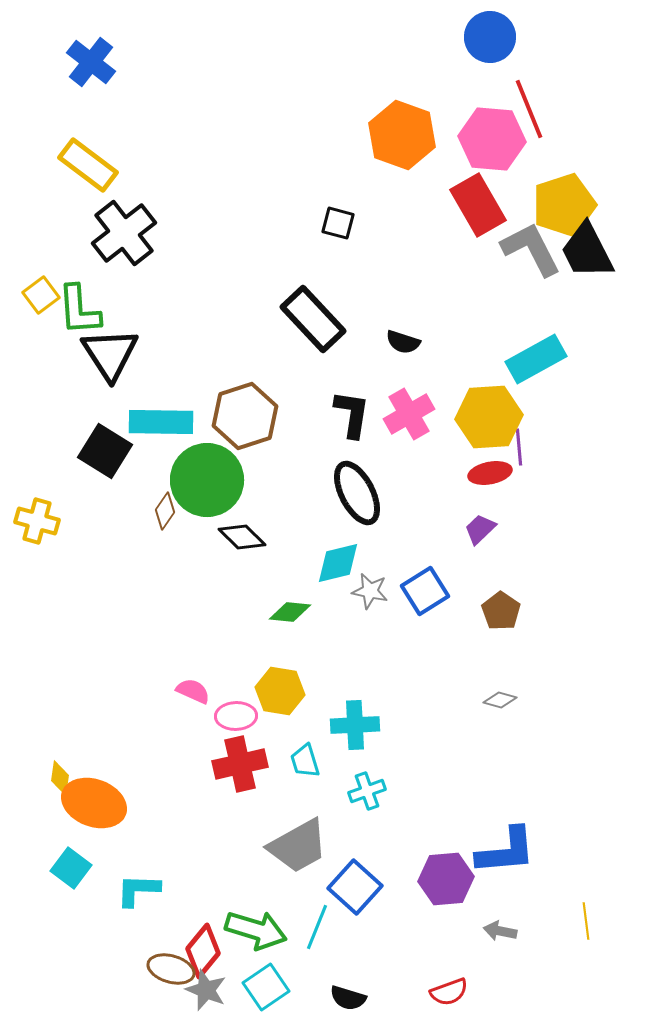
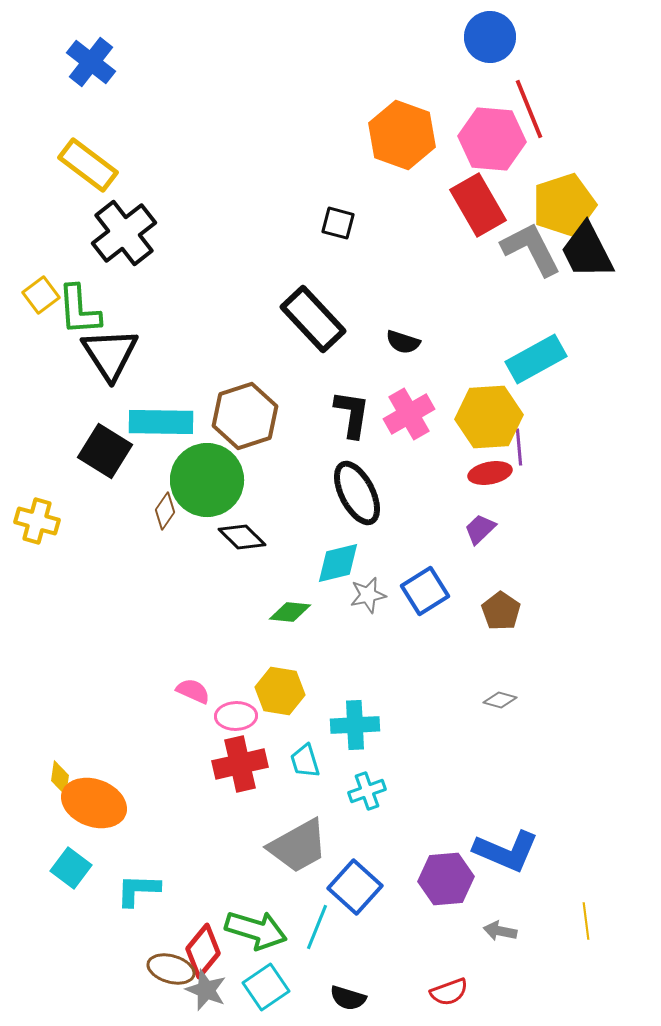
gray star at (370, 591): moved 2 px left, 4 px down; rotated 24 degrees counterclockwise
blue L-shape at (506, 851): rotated 28 degrees clockwise
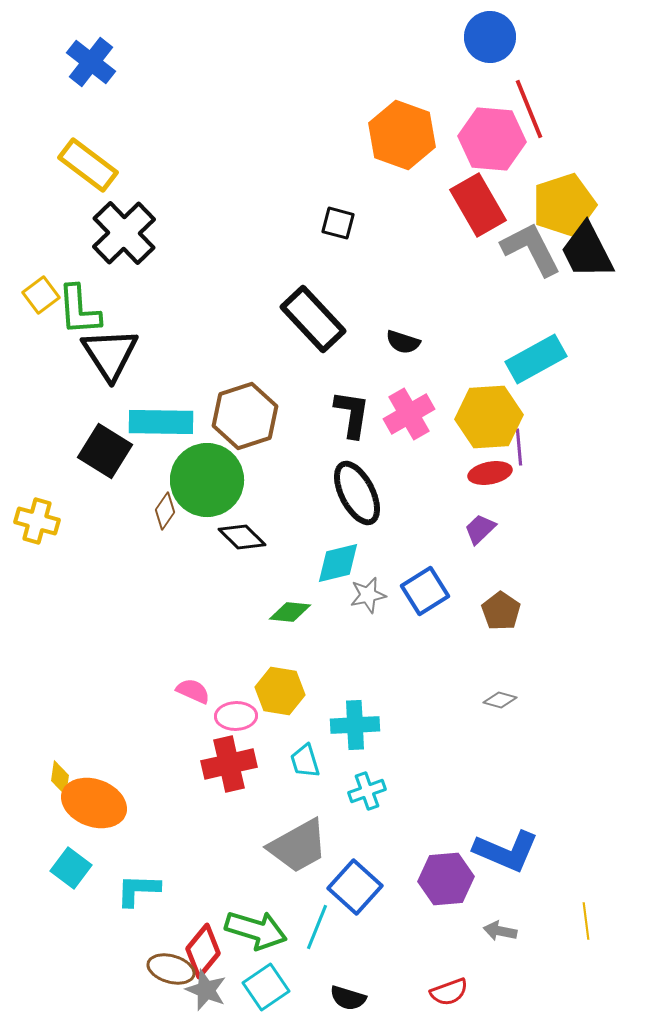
black cross at (124, 233): rotated 6 degrees counterclockwise
red cross at (240, 764): moved 11 px left
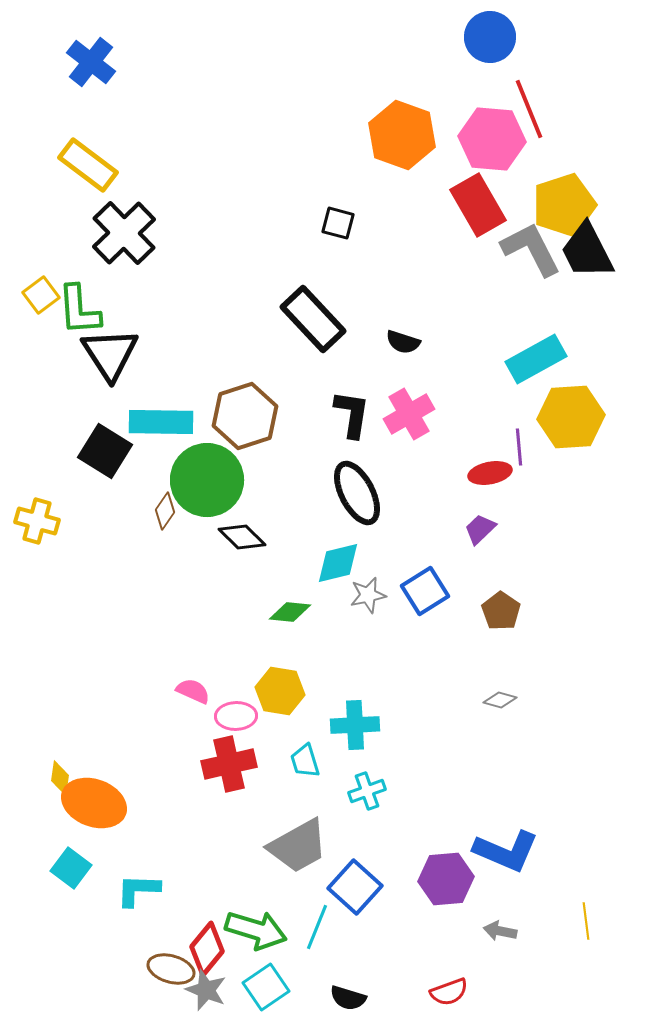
yellow hexagon at (489, 417): moved 82 px right
red diamond at (203, 951): moved 4 px right, 2 px up
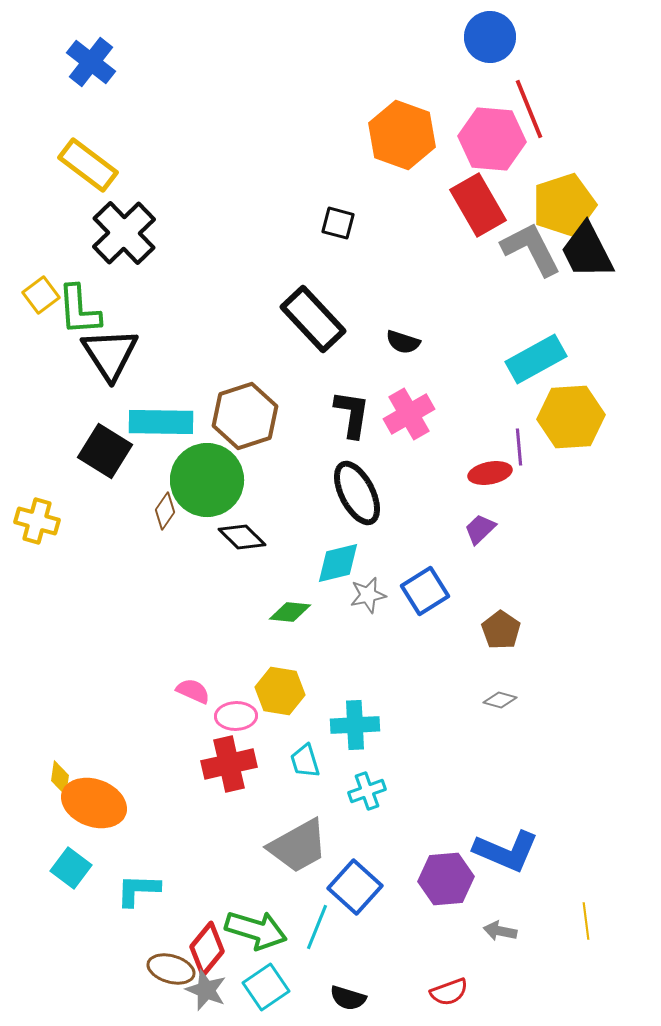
brown pentagon at (501, 611): moved 19 px down
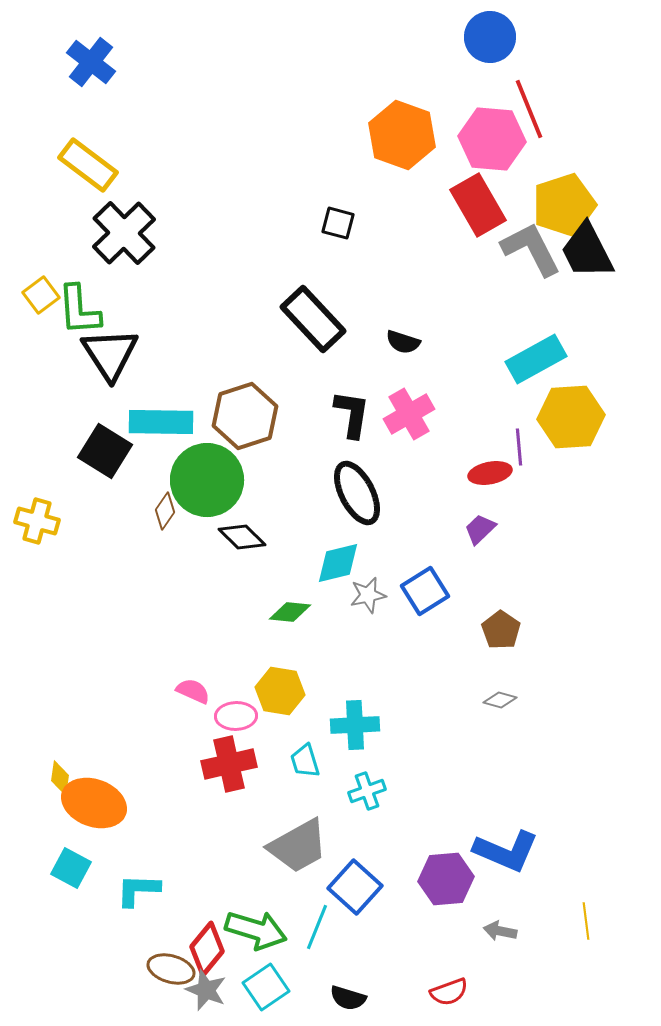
cyan square at (71, 868): rotated 9 degrees counterclockwise
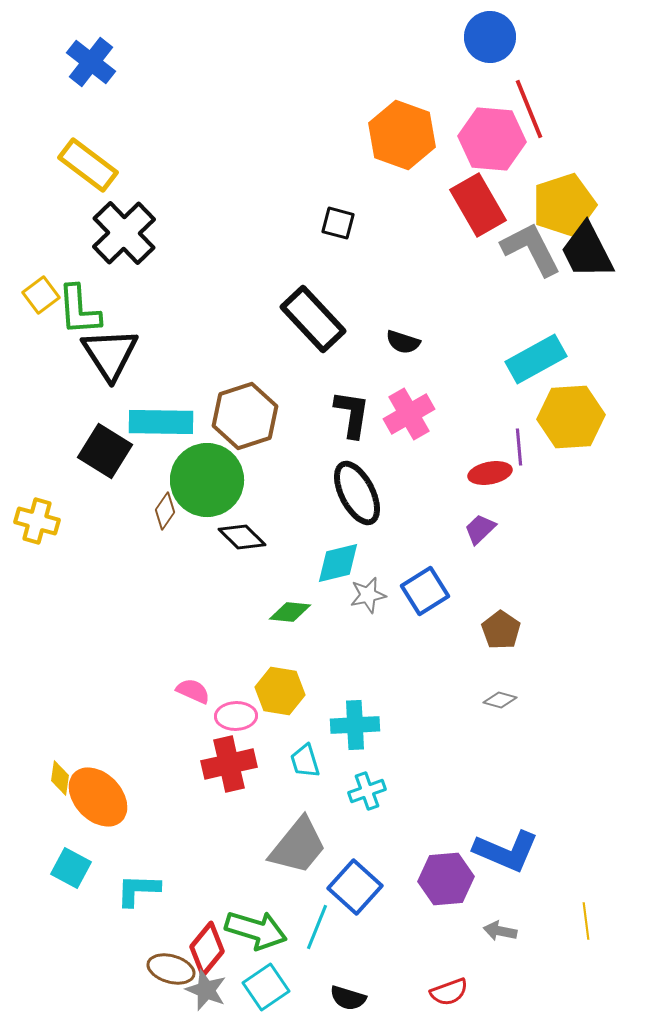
orange ellipse at (94, 803): moved 4 px right, 6 px up; rotated 26 degrees clockwise
gray trapezoid at (298, 846): rotated 22 degrees counterclockwise
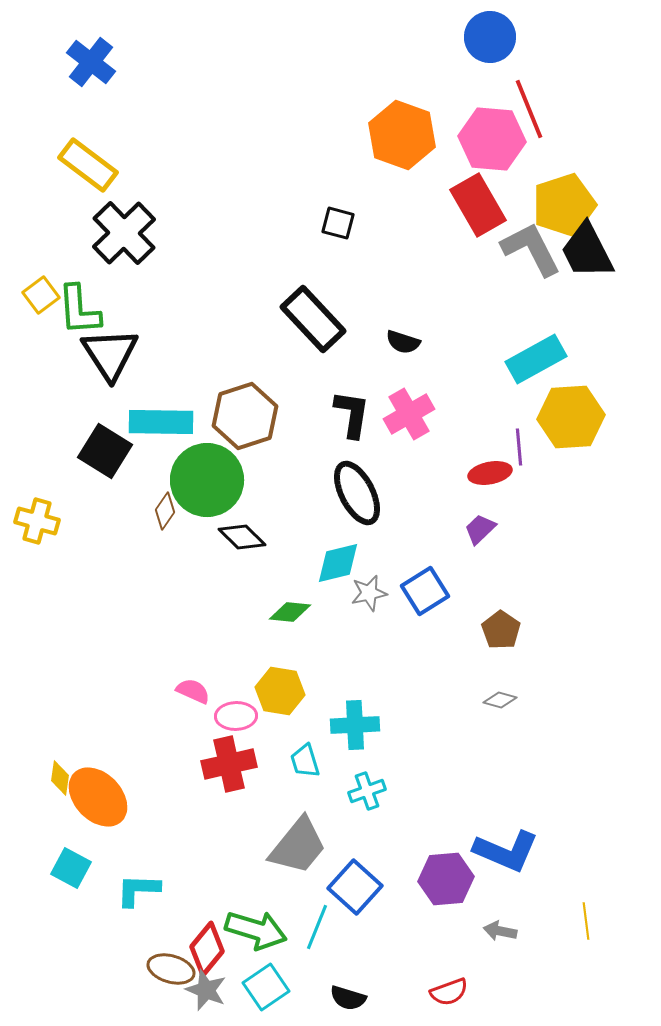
gray star at (368, 595): moved 1 px right, 2 px up
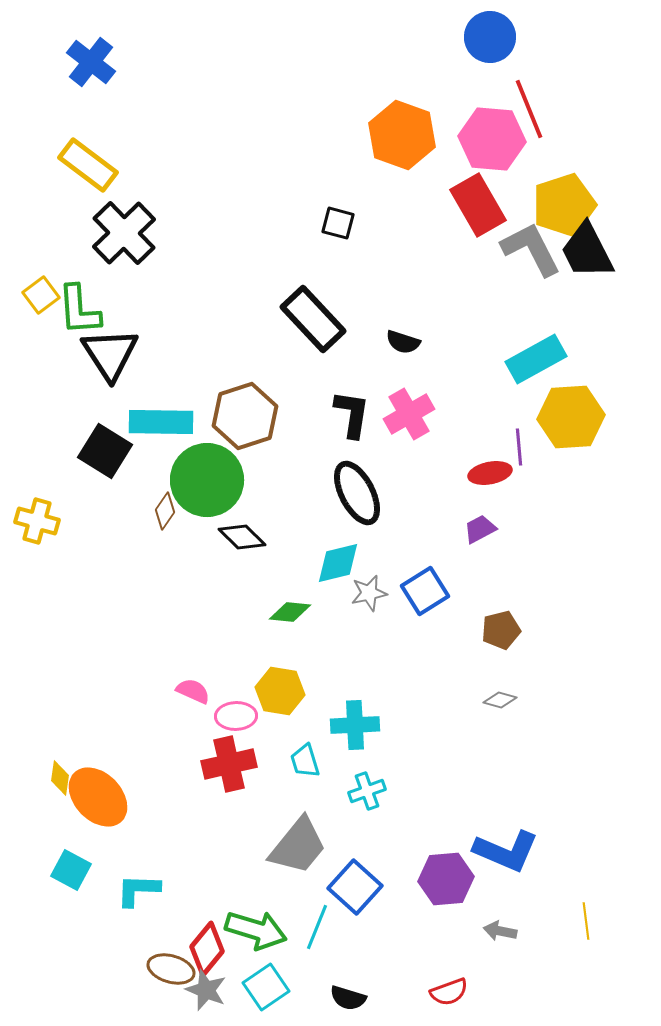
purple trapezoid at (480, 529): rotated 16 degrees clockwise
brown pentagon at (501, 630): rotated 24 degrees clockwise
cyan square at (71, 868): moved 2 px down
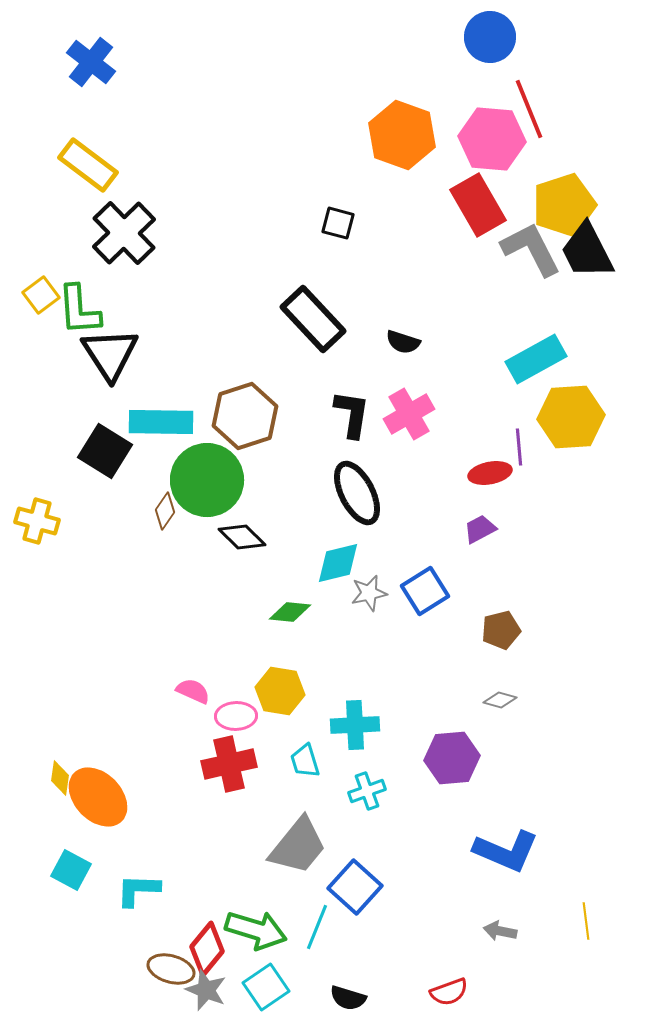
purple hexagon at (446, 879): moved 6 px right, 121 px up
